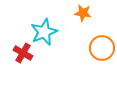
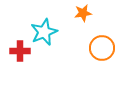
orange star: rotated 18 degrees counterclockwise
red cross: moved 3 px left, 2 px up; rotated 30 degrees counterclockwise
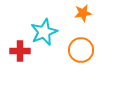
orange circle: moved 21 px left, 2 px down
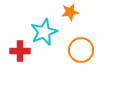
orange star: moved 13 px left, 1 px up
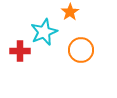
orange star: rotated 24 degrees counterclockwise
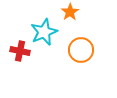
red cross: rotated 12 degrees clockwise
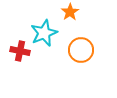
cyan star: moved 1 px down
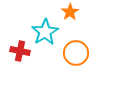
cyan star: moved 1 px right, 1 px up; rotated 8 degrees counterclockwise
orange circle: moved 5 px left, 3 px down
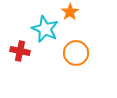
cyan star: moved 3 px up; rotated 16 degrees counterclockwise
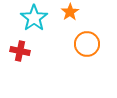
cyan star: moved 11 px left, 11 px up; rotated 12 degrees clockwise
orange circle: moved 11 px right, 9 px up
